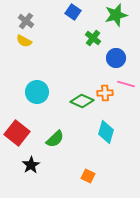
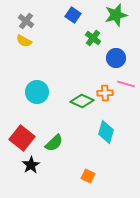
blue square: moved 3 px down
red square: moved 5 px right, 5 px down
green semicircle: moved 1 px left, 4 px down
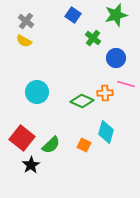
green semicircle: moved 3 px left, 2 px down
orange square: moved 4 px left, 31 px up
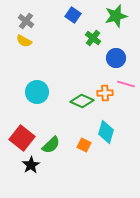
green star: moved 1 px down
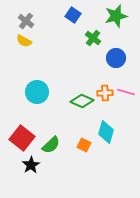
pink line: moved 8 px down
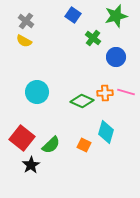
blue circle: moved 1 px up
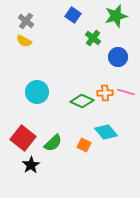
blue circle: moved 2 px right
cyan diamond: rotated 55 degrees counterclockwise
red square: moved 1 px right
green semicircle: moved 2 px right, 2 px up
